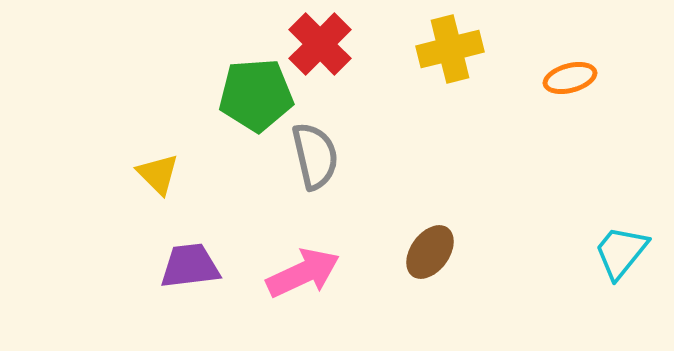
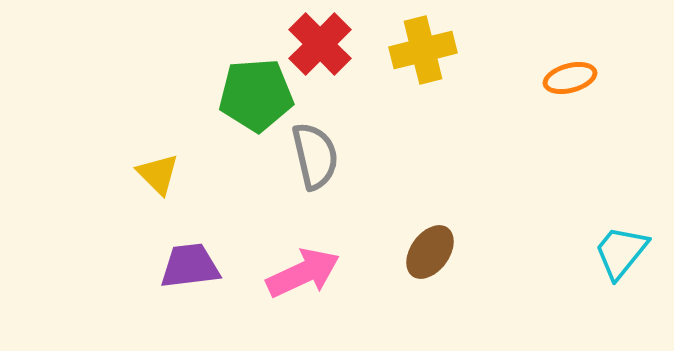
yellow cross: moved 27 px left, 1 px down
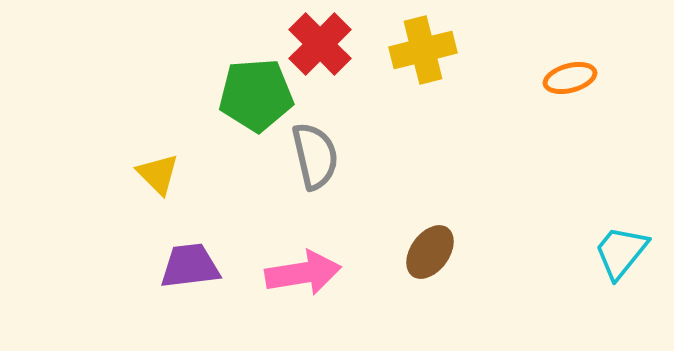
pink arrow: rotated 16 degrees clockwise
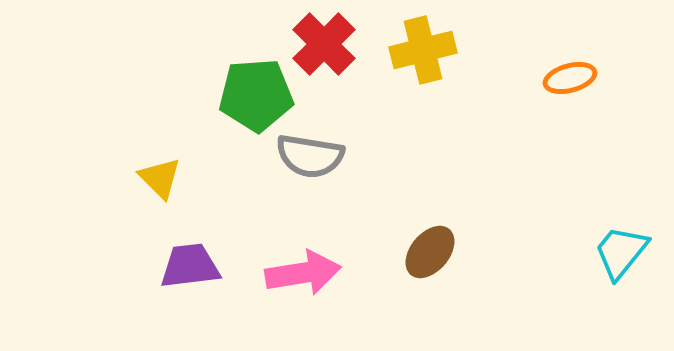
red cross: moved 4 px right
gray semicircle: moved 5 px left; rotated 112 degrees clockwise
yellow triangle: moved 2 px right, 4 px down
brown ellipse: rotated 4 degrees clockwise
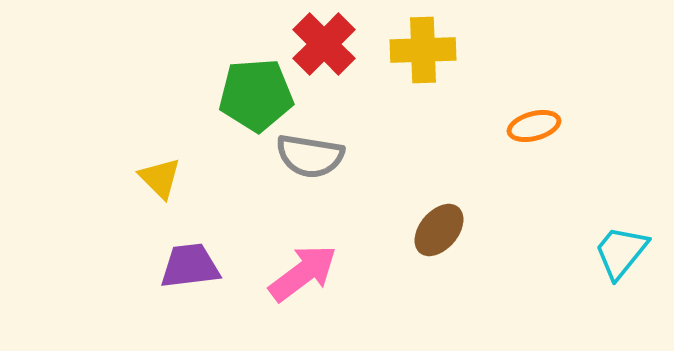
yellow cross: rotated 12 degrees clockwise
orange ellipse: moved 36 px left, 48 px down
brown ellipse: moved 9 px right, 22 px up
pink arrow: rotated 28 degrees counterclockwise
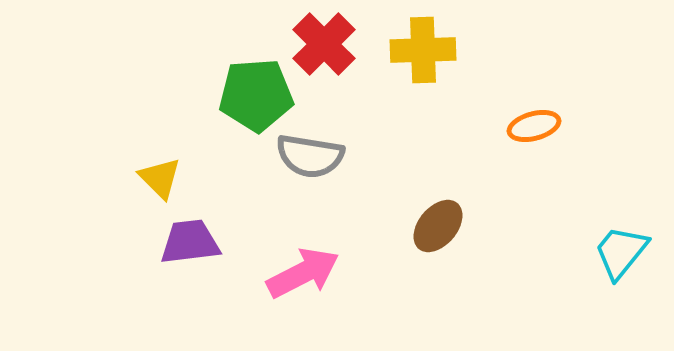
brown ellipse: moved 1 px left, 4 px up
purple trapezoid: moved 24 px up
pink arrow: rotated 10 degrees clockwise
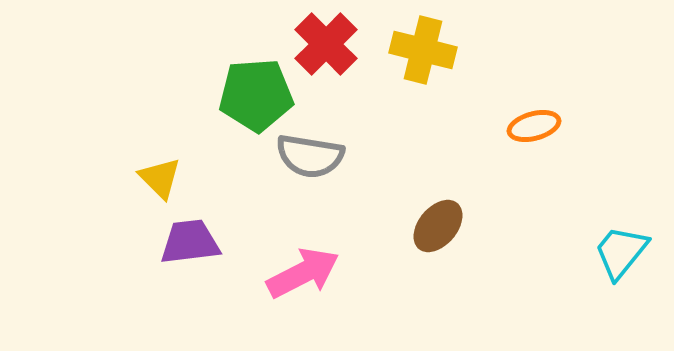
red cross: moved 2 px right
yellow cross: rotated 16 degrees clockwise
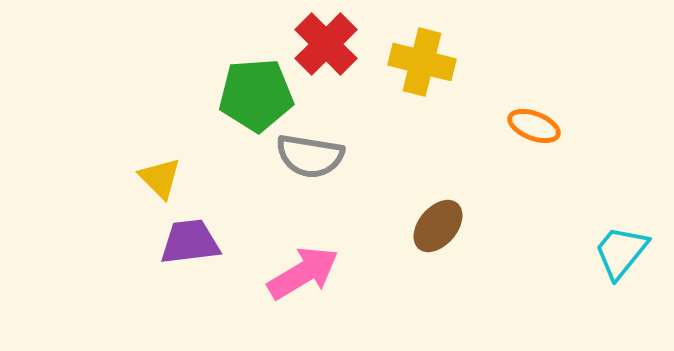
yellow cross: moved 1 px left, 12 px down
orange ellipse: rotated 36 degrees clockwise
pink arrow: rotated 4 degrees counterclockwise
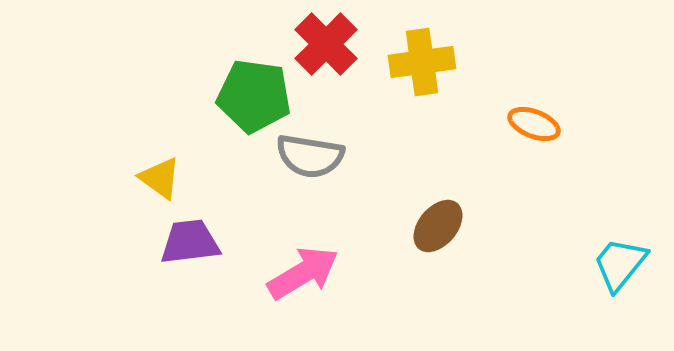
yellow cross: rotated 22 degrees counterclockwise
green pentagon: moved 2 px left, 1 px down; rotated 12 degrees clockwise
orange ellipse: moved 2 px up
yellow triangle: rotated 9 degrees counterclockwise
cyan trapezoid: moved 1 px left, 12 px down
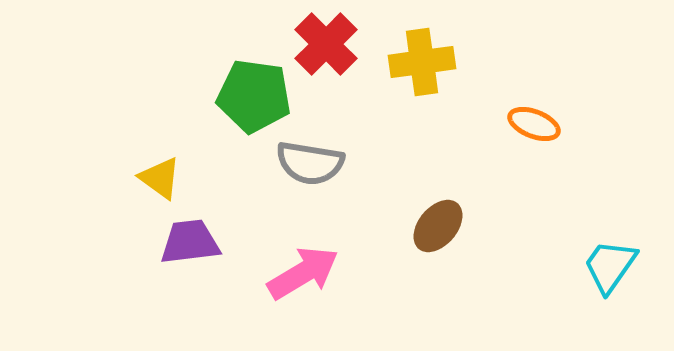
gray semicircle: moved 7 px down
cyan trapezoid: moved 10 px left, 2 px down; rotated 4 degrees counterclockwise
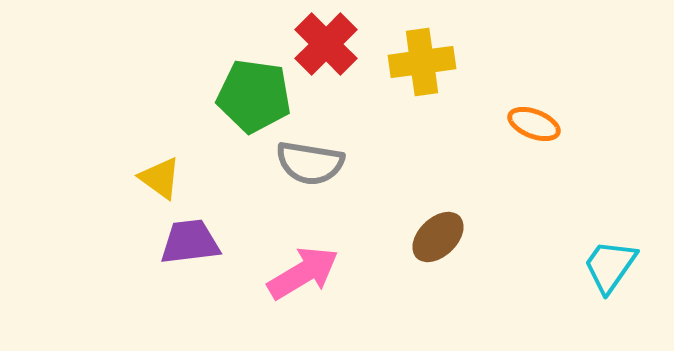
brown ellipse: moved 11 px down; rotated 6 degrees clockwise
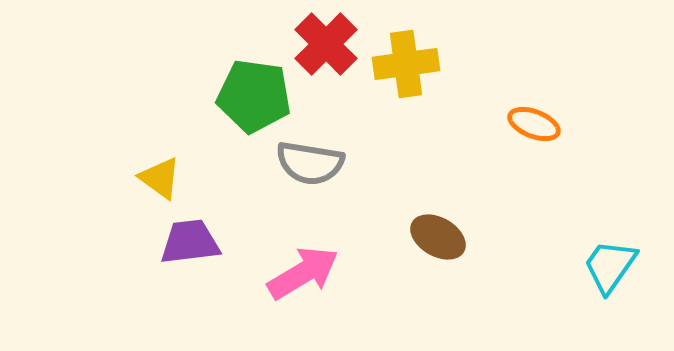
yellow cross: moved 16 px left, 2 px down
brown ellipse: rotated 74 degrees clockwise
